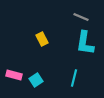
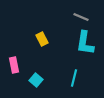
pink rectangle: moved 10 px up; rotated 63 degrees clockwise
cyan square: rotated 16 degrees counterclockwise
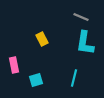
cyan square: rotated 32 degrees clockwise
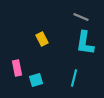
pink rectangle: moved 3 px right, 3 px down
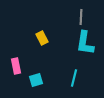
gray line: rotated 70 degrees clockwise
yellow rectangle: moved 1 px up
pink rectangle: moved 1 px left, 2 px up
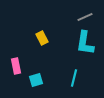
gray line: moved 4 px right; rotated 63 degrees clockwise
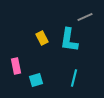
cyan L-shape: moved 16 px left, 3 px up
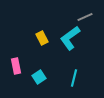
cyan L-shape: moved 1 px right, 2 px up; rotated 45 degrees clockwise
cyan square: moved 3 px right, 3 px up; rotated 16 degrees counterclockwise
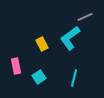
yellow rectangle: moved 6 px down
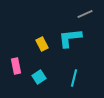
gray line: moved 3 px up
cyan L-shape: rotated 30 degrees clockwise
